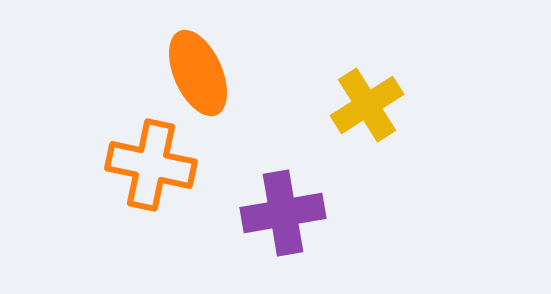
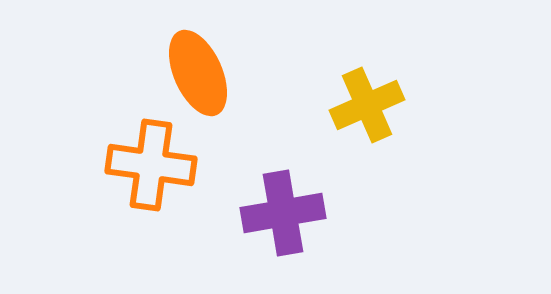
yellow cross: rotated 8 degrees clockwise
orange cross: rotated 4 degrees counterclockwise
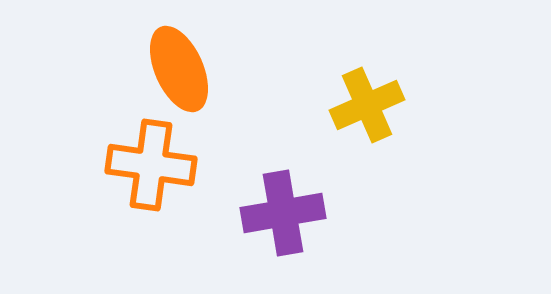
orange ellipse: moved 19 px left, 4 px up
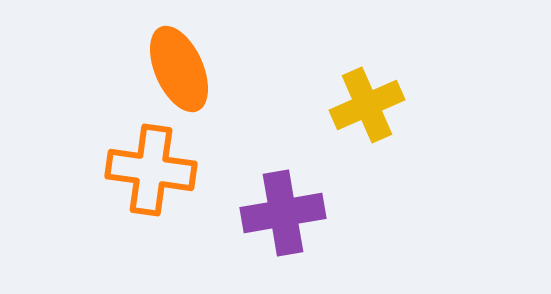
orange cross: moved 5 px down
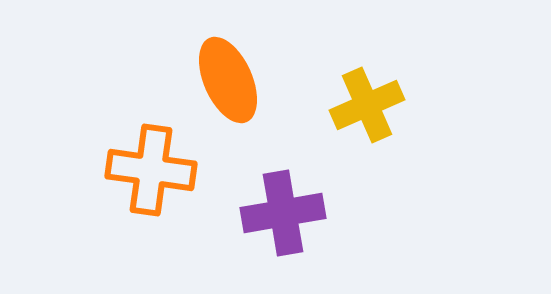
orange ellipse: moved 49 px right, 11 px down
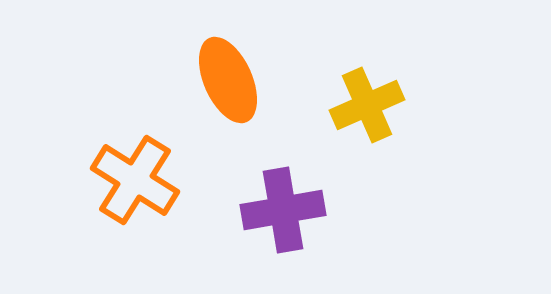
orange cross: moved 16 px left, 10 px down; rotated 24 degrees clockwise
purple cross: moved 3 px up
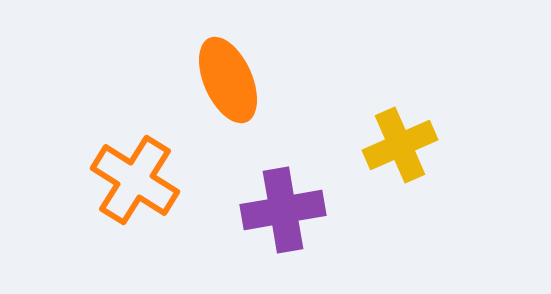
yellow cross: moved 33 px right, 40 px down
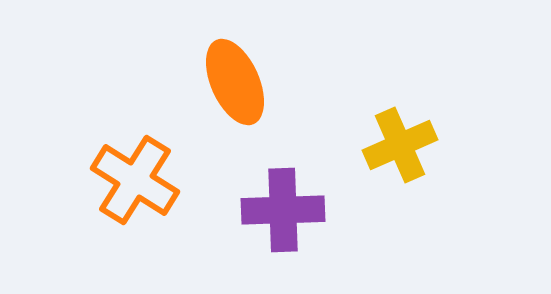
orange ellipse: moved 7 px right, 2 px down
purple cross: rotated 8 degrees clockwise
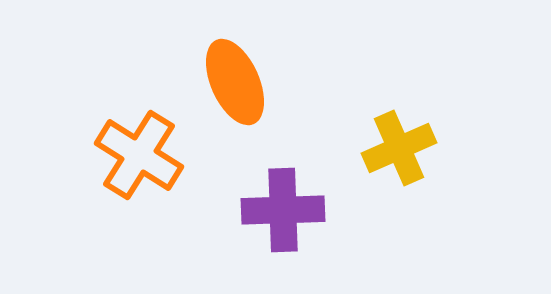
yellow cross: moved 1 px left, 3 px down
orange cross: moved 4 px right, 25 px up
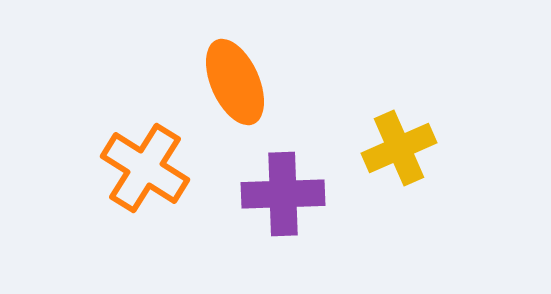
orange cross: moved 6 px right, 13 px down
purple cross: moved 16 px up
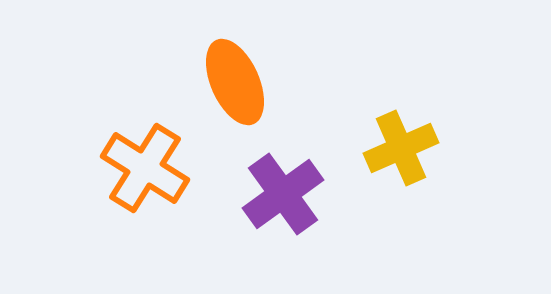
yellow cross: moved 2 px right
purple cross: rotated 34 degrees counterclockwise
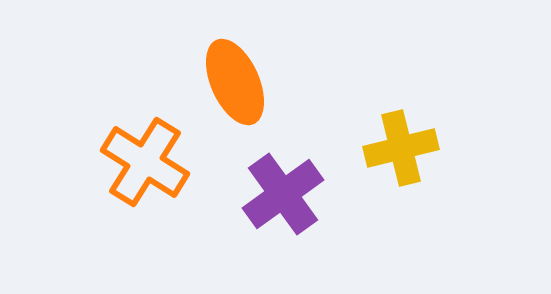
yellow cross: rotated 10 degrees clockwise
orange cross: moved 6 px up
